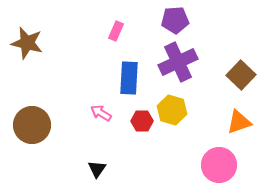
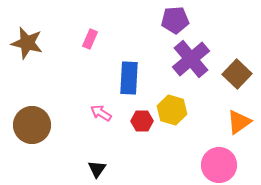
pink rectangle: moved 26 px left, 8 px down
purple cross: moved 13 px right, 3 px up; rotated 15 degrees counterclockwise
brown square: moved 4 px left, 1 px up
orange triangle: rotated 16 degrees counterclockwise
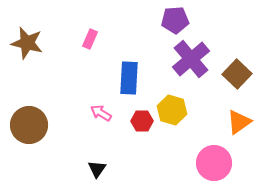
brown circle: moved 3 px left
pink circle: moved 5 px left, 2 px up
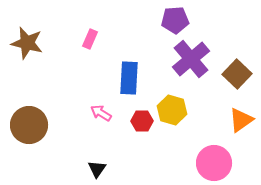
orange triangle: moved 2 px right, 2 px up
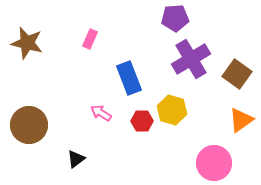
purple pentagon: moved 2 px up
purple cross: rotated 9 degrees clockwise
brown square: rotated 8 degrees counterclockwise
blue rectangle: rotated 24 degrees counterclockwise
black triangle: moved 21 px left, 10 px up; rotated 18 degrees clockwise
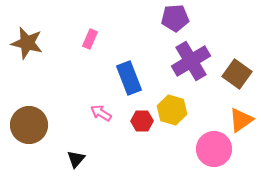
purple cross: moved 2 px down
black triangle: rotated 12 degrees counterclockwise
pink circle: moved 14 px up
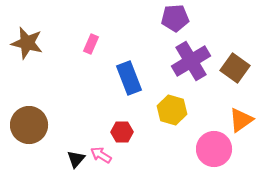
pink rectangle: moved 1 px right, 5 px down
brown square: moved 2 px left, 6 px up
pink arrow: moved 42 px down
red hexagon: moved 20 px left, 11 px down
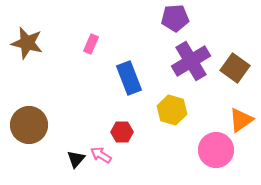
pink circle: moved 2 px right, 1 px down
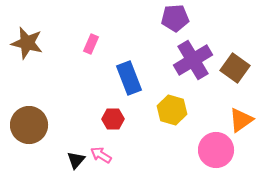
purple cross: moved 2 px right, 1 px up
red hexagon: moved 9 px left, 13 px up
black triangle: moved 1 px down
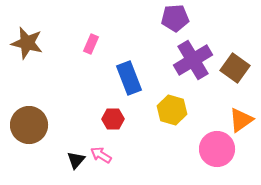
pink circle: moved 1 px right, 1 px up
